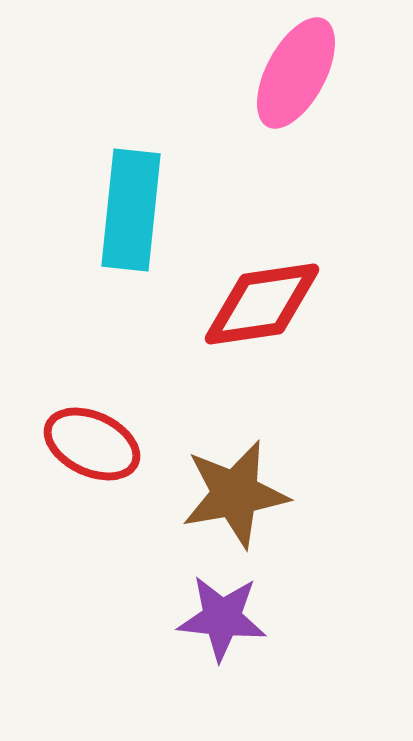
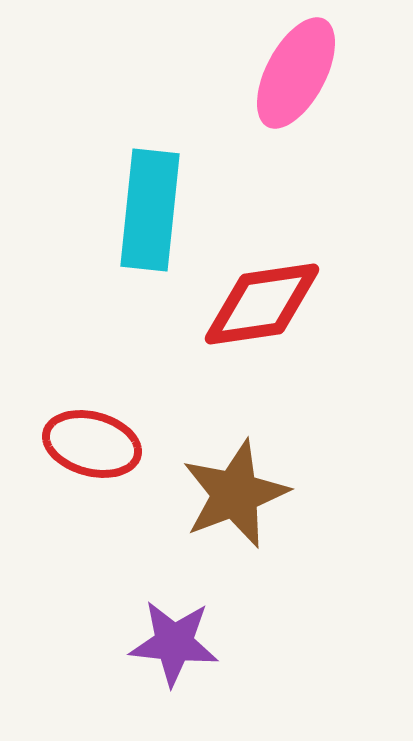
cyan rectangle: moved 19 px right
red ellipse: rotated 10 degrees counterclockwise
brown star: rotated 11 degrees counterclockwise
purple star: moved 48 px left, 25 px down
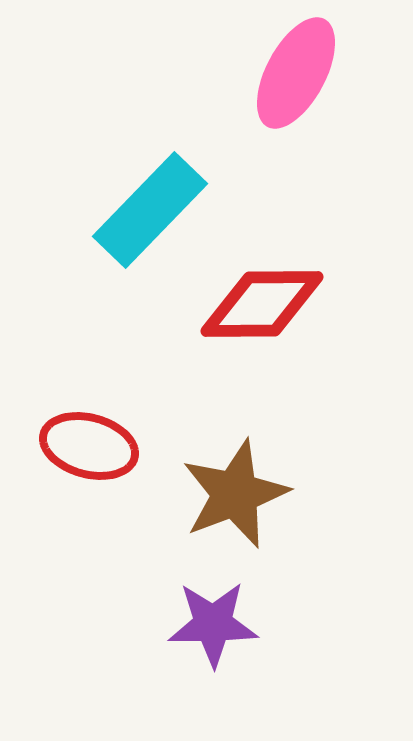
cyan rectangle: rotated 38 degrees clockwise
red diamond: rotated 8 degrees clockwise
red ellipse: moved 3 px left, 2 px down
purple star: moved 39 px right, 19 px up; rotated 6 degrees counterclockwise
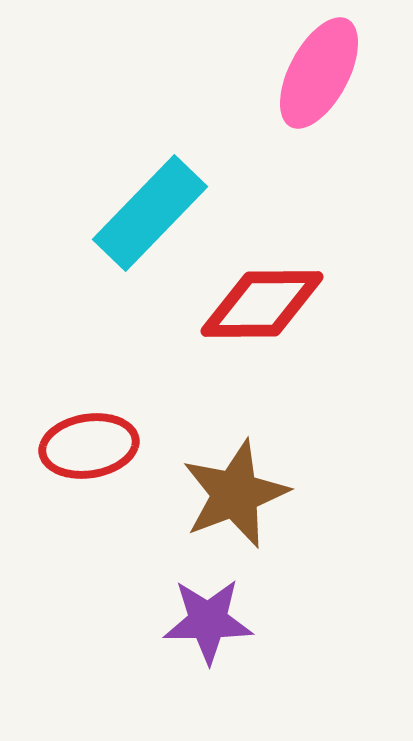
pink ellipse: moved 23 px right
cyan rectangle: moved 3 px down
red ellipse: rotated 24 degrees counterclockwise
purple star: moved 5 px left, 3 px up
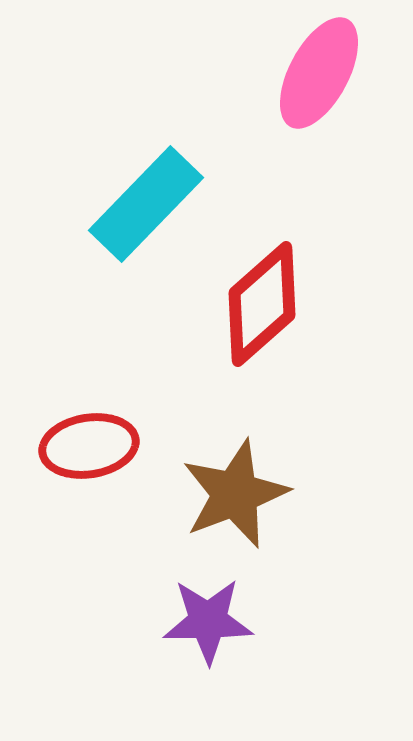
cyan rectangle: moved 4 px left, 9 px up
red diamond: rotated 41 degrees counterclockwise
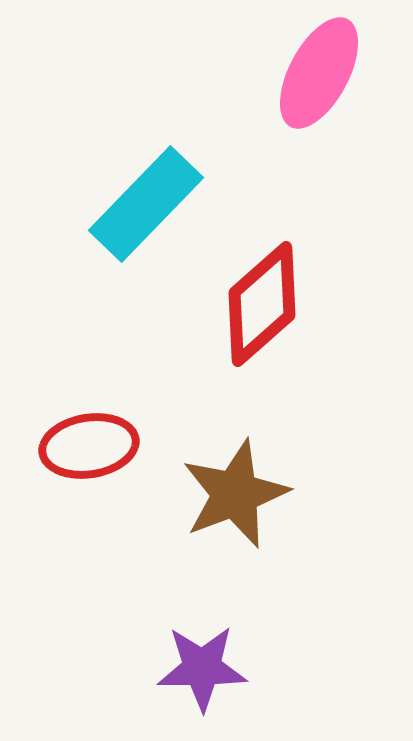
purple star: moved 6 px left, 47 px down
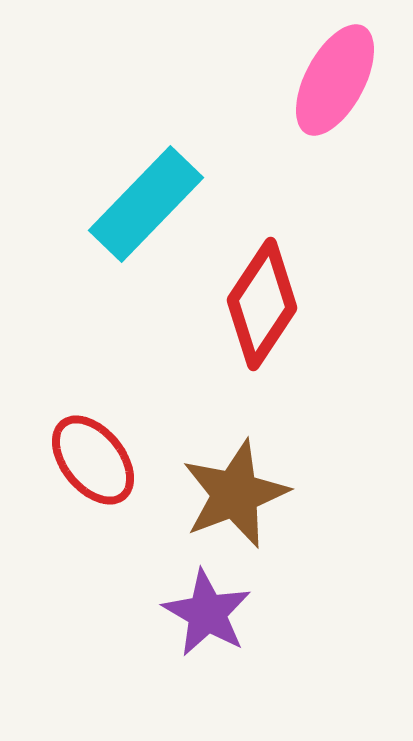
pink ellipse: moved 16 px right, 7 px down
red diamond: rotated 15 degrees counterclockwise
red ellipse: moved 4 px right, 14 px down; rotated 60 degrees clockwise
purple star: moved 5 px right, 55 px up; rotated 30 degrees clockwise
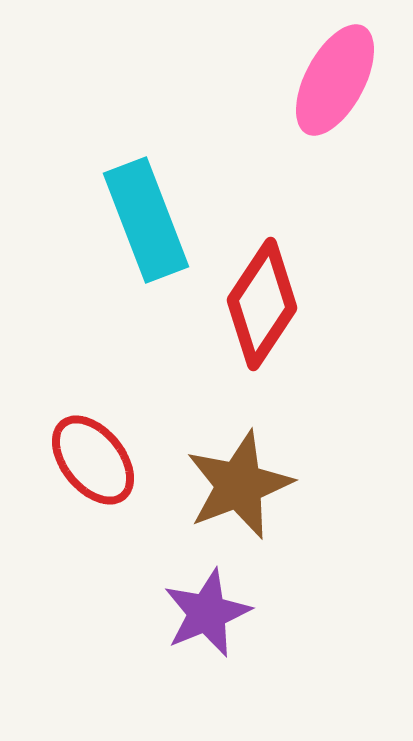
cyan rectangle: moved 16 px down; rotated 65 degrees counterclockwise
brown star: moved 4 px right, 9 px up
purple star: rotated 20 degrees clockwise
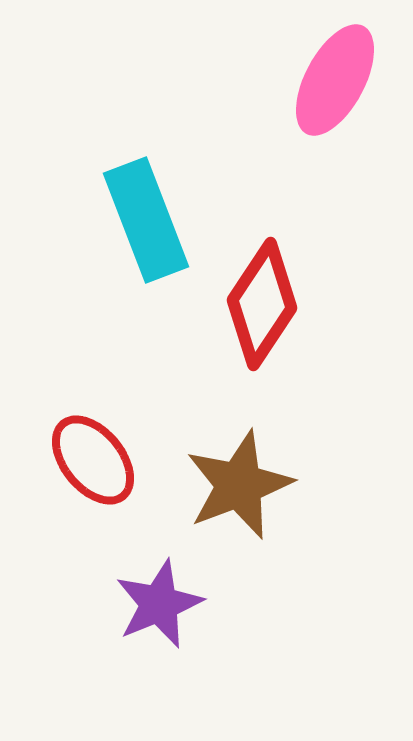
purple star: moved 48 px left, 9 px up
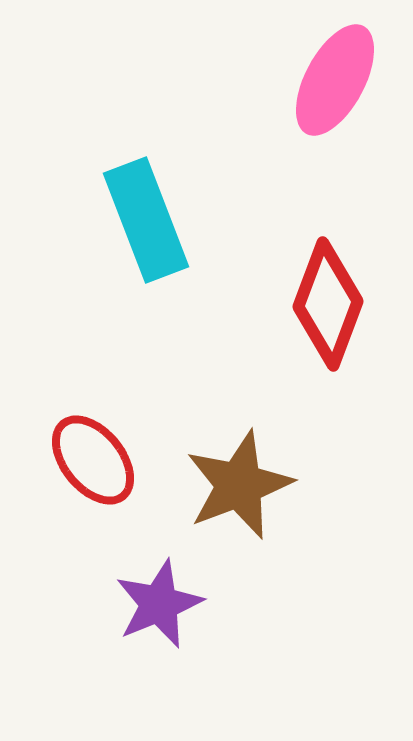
red diamond: moved 66 px right; rotated 13 degrees counterclockwise
